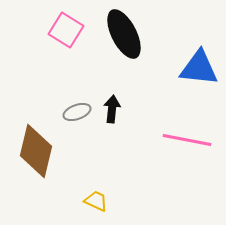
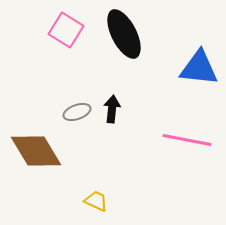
brown diamond: rotated 44 degrees counterclockwise
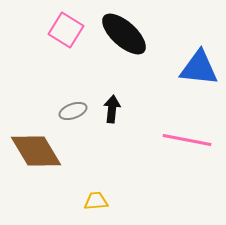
black ellipse: rotated 21 degrees counterclockwise
gray ellipse: moved 4 px left, 1 px up
yellow trapezoid: rotated 30 degrees counterclockwise
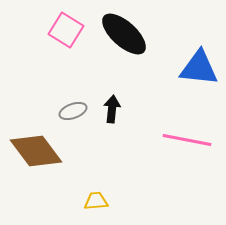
brown diamond: rotated 6 degrees counterclockwise
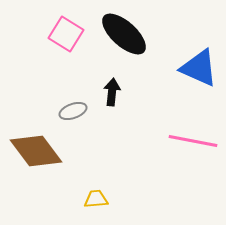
pink square: moved 4 px down
blue triangle: rotated 18 degrees clockwise
black arrow: moved 17 px up
pink line: moved 6 px right, 1 px down
yellow trapezoid: moved 2 px up
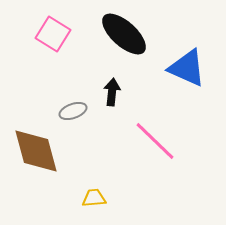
pink square: moved 13 px left
blue triangle: moved 12 px left
pink line: moved 38 px left; rotated 33 degrees clockwise
brown diamond: rotated 22 degrees clockwise
yellow trapezoid: moved 2 px left, 1 px up
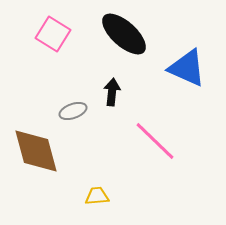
yellow trapezoid: moved 3 px right, 2 px up
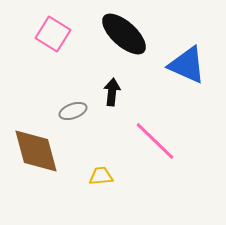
blue triangle: moved 3 px up
yellow trapezoid: moved 4 px right, 20 px up
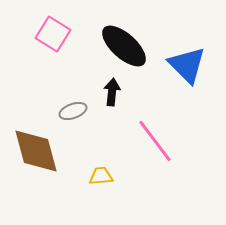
black ellipse: moved 12 px down
blue triangle: rotated 21 degrees clockwise
pink line: rotated 9 degrees clockwise
